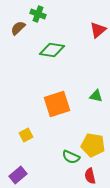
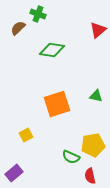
yellow pentagon: rotated 20 degrees counterclockwise
purple rectangle: moved 4 px left, 2 px up
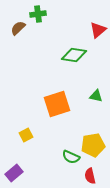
green cross: rotated 28 degrees counterclockwise
green diamond: moved 22 px right, 5 px down
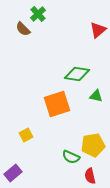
green cross: rotated 35 degrees counterclockwise
brown semicircle: moved 5 px right, 1 px down; rotated 91 degrees counterclockwise
green diamond: moved 3 px right, 19 px down
purple rectangle: moved 1 px left
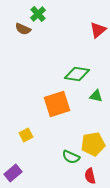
brown semicircle: rotated 21 degrees counterclockwise
yellow pentagon: moved 1 px up
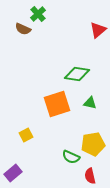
green triangle: moved 6 px left, 7 px down
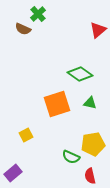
green diamond: moved 3 px right; rotated 25 degrees clockwise
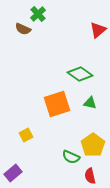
yellow pentagon: moved 1 px down; rotated 25 degrees counterclockwise
